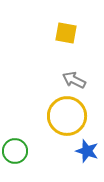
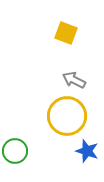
yellow square: rotated 10 degrees clockwise
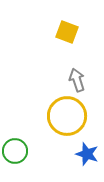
yellow square: moved 1 px right, 1 px up
gray arrow: moved 3 px right; rotated 45 degrees clockwise
blue star: moved 3 px down
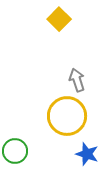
yellow square: moved 8 px left, 13 px up; rotated 25 degrees clockwise
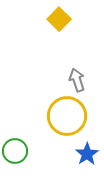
blue star: rotated 20 degrees clockwise
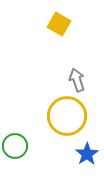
yellow square: moved 5 px down; rotated 15 degrees counterclockwise
green circle: moved 5 px up
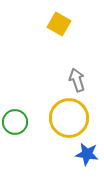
yellow circle: moved 2 px right, 2 px down
green circle: moved 24 px up
blue star: rotated 30 degrees counterclockwise
